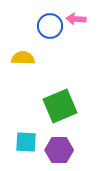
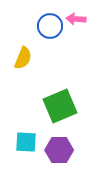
yellow semicircle: rotated 110 degrees clockwise
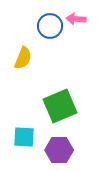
cyan square: moved 2 px left, 5 px up
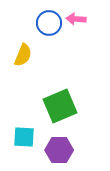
blue circle: moved 1 px left, 3 px up
yellow semicircle: moved 3 px up
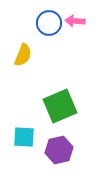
pink arrow: moved 1 px left, 2 px down
purple hexagon: rotated 12 degrees counterclockwise
